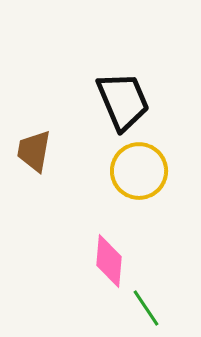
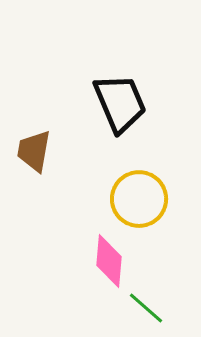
black trapezoid: moved 3 px left, 2 px down
yellow circle: moved 28 px down
green line: rotated 15 degrees counterclockwise
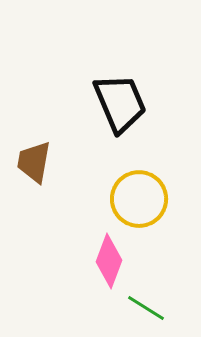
brown trapezoid: moved 11 px down
pink diamond: rotated 16 degrees clockwise
green line: rotated 9 degrees counterclockwise
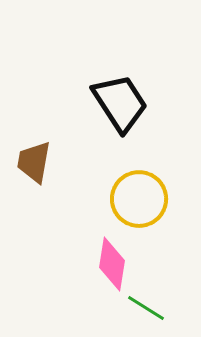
black trapezoid: rotated 10 degrees counterclockwise
pink diamond: moved 3 px right, 3 px down; rotated 12 degrees counterclockwise
